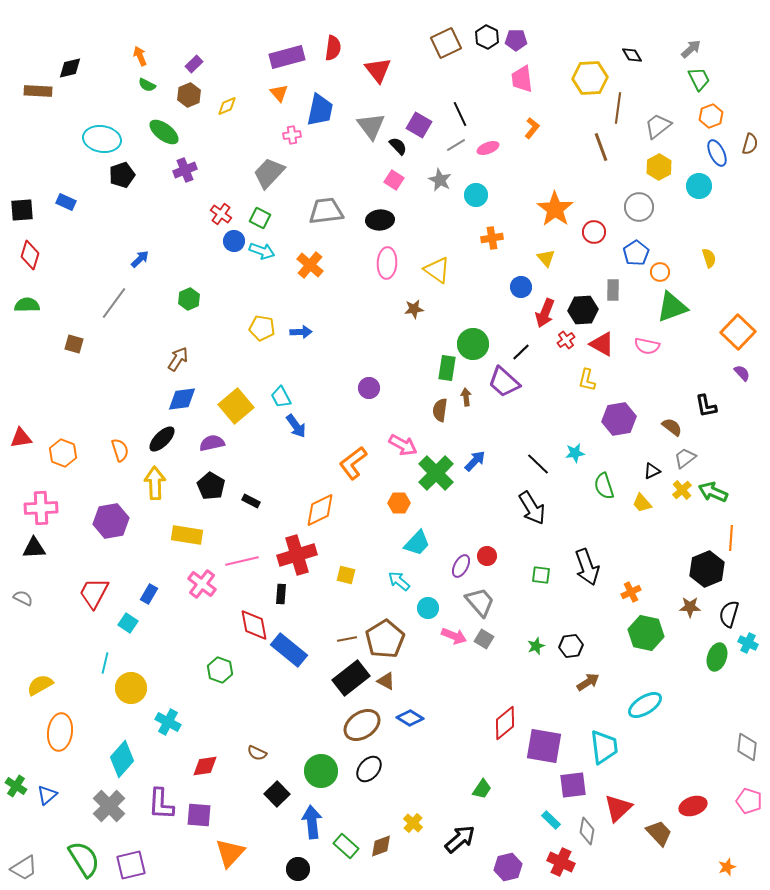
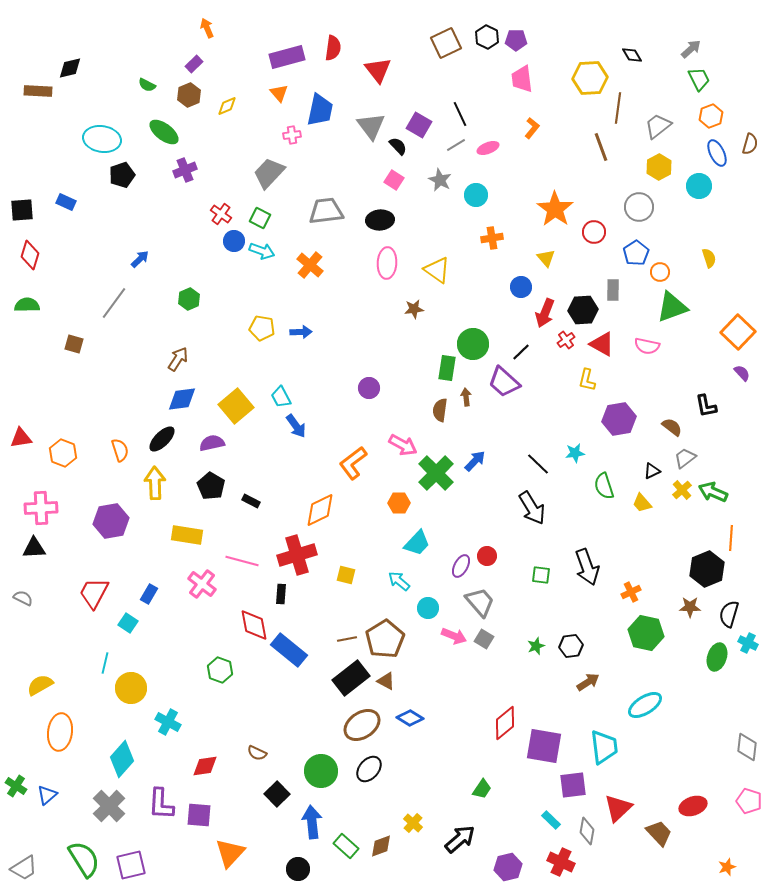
orange arrow at (140, 56): moved 67 px right, 28 px up
pink line at (242, 561): rotated 28 degrees clockwise
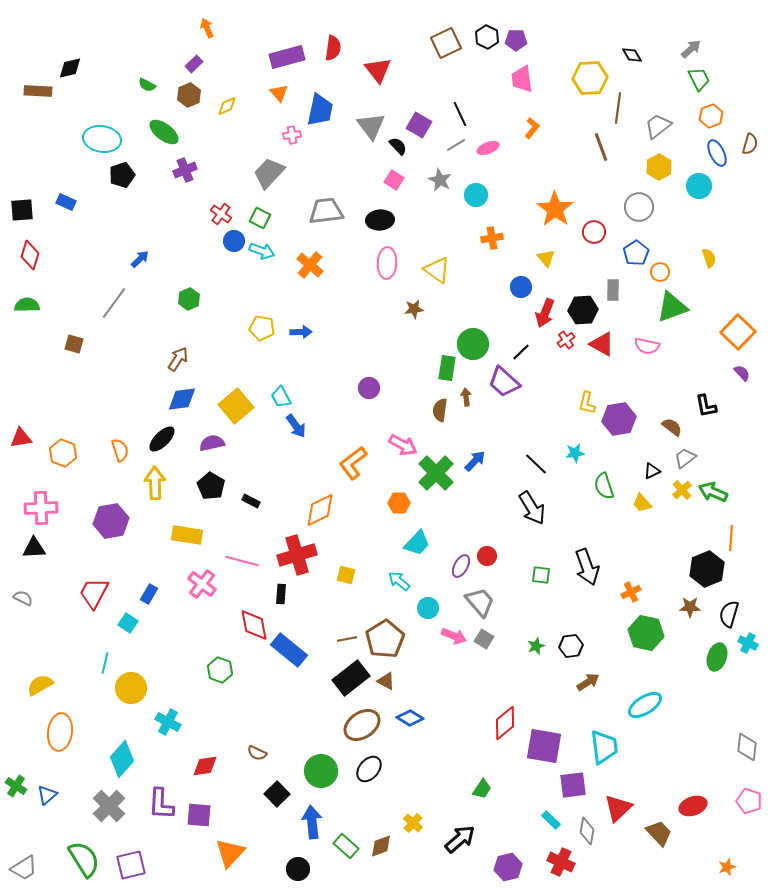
yellow L-shape at (587, 380): moved 23 px down
black line at (538, 464): moved 2 px left
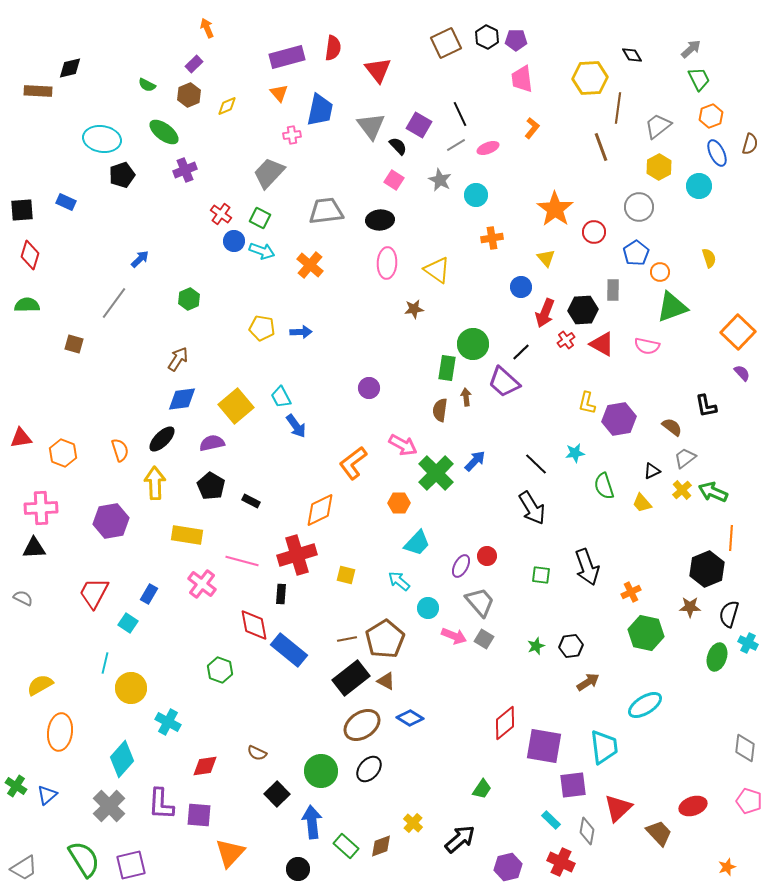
gray diamond at (747, 747): moved 2 px left, 1 px down
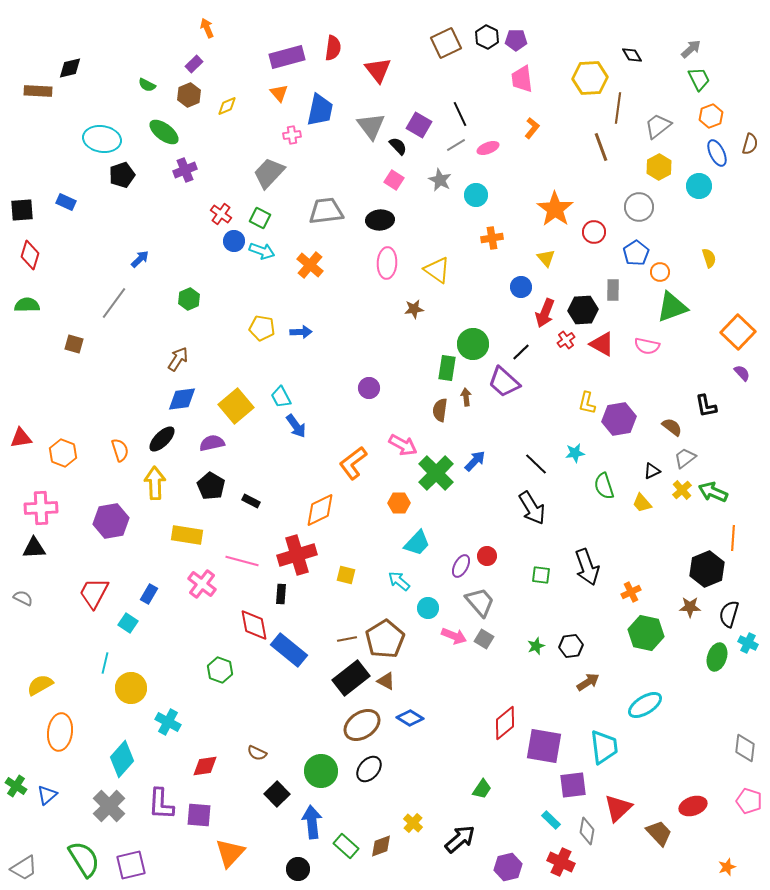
orange line at (731, 538): moved 2 px right
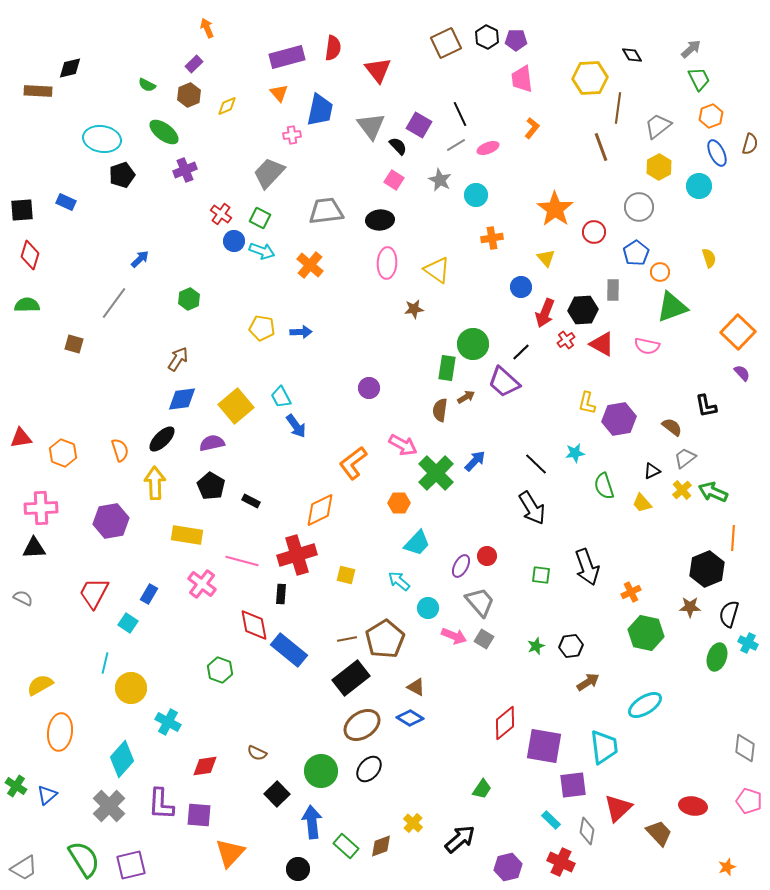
brown arrow at (466, 397): rotated 66 degrees clockwise
brown triangle at (386, 681): moved 30 px right, 6 px down
red ellipse at (693, 806): rotated 28 degrees clockwise
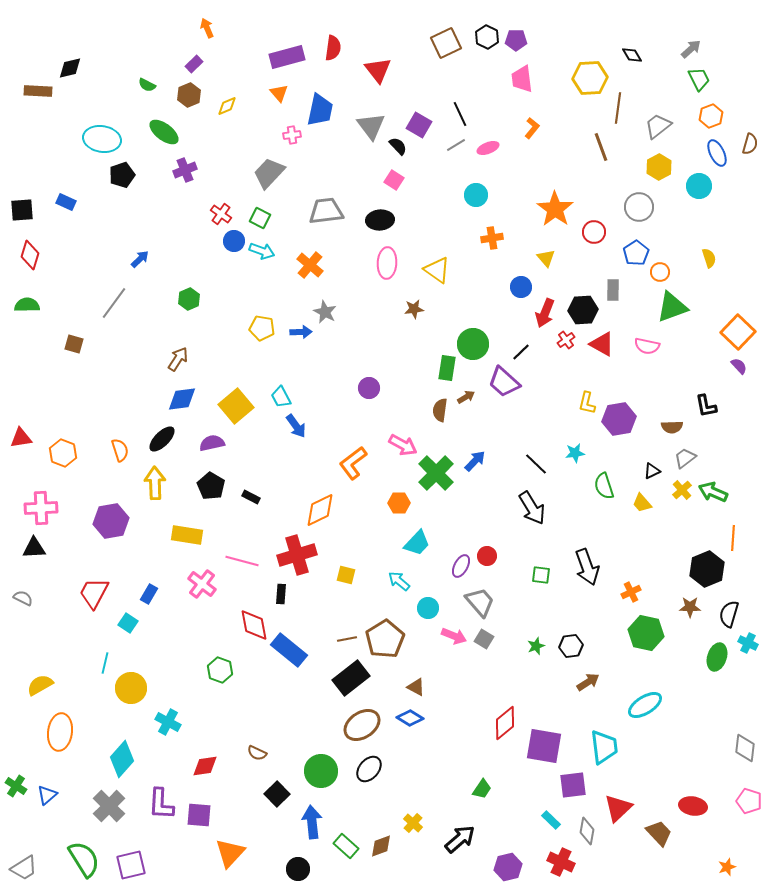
gray star at (440, 180): moved 115 px left, 132 px down
purple semicircle at (742, 373): moved 3 px left, 7 px up
brown semicircle at (672, 427): rotated 140 degrees clockwise
black rectangle at (251, 501): moved 4 px up
